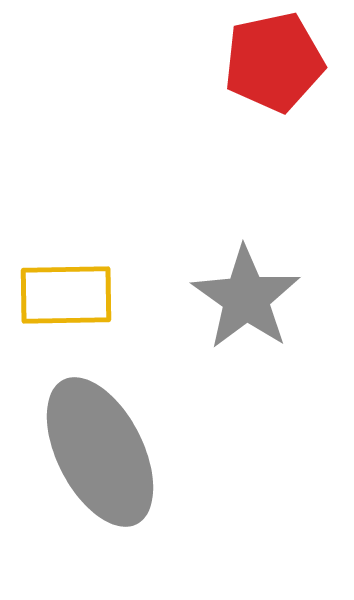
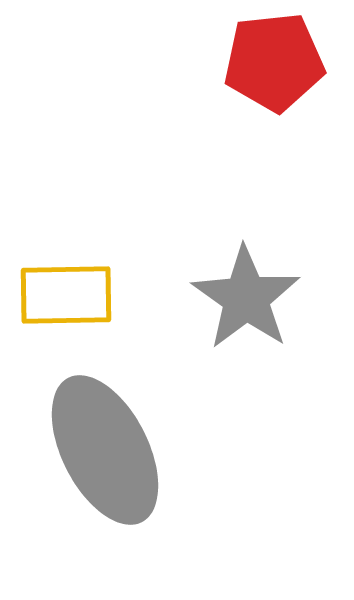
red pentagon: rotated 6 degrees clockwise
gray ellipse: moved 5 px right, 2 px up
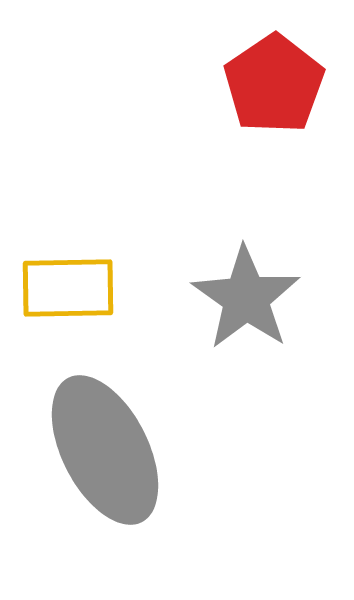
red pentagon: moved 22 px down; rotated 28 degrees counterclockwise
yellow rectangle: moved 2 px right, 7 px up
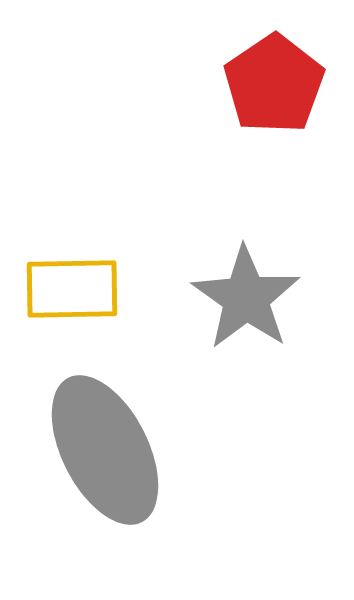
yellow rectangle: moved 4 px right, 1 px down
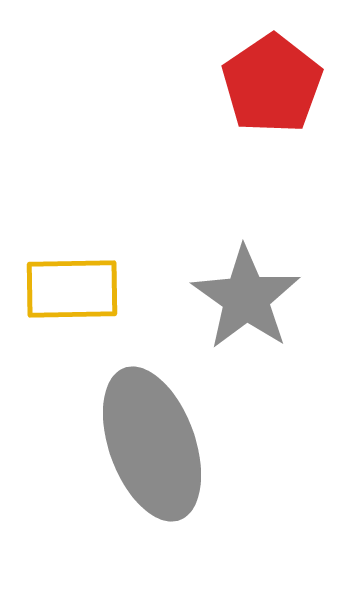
red pentagon: moved 2 px left
gray ellipse: moved 47 px right, 6 px up; rotated 7 degrees clockwise
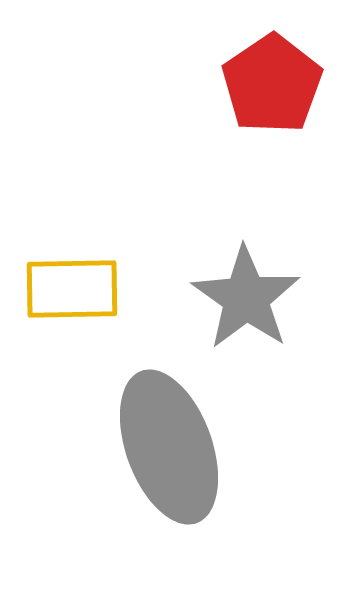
gray ellipse: moved 17 px right, 3 px down
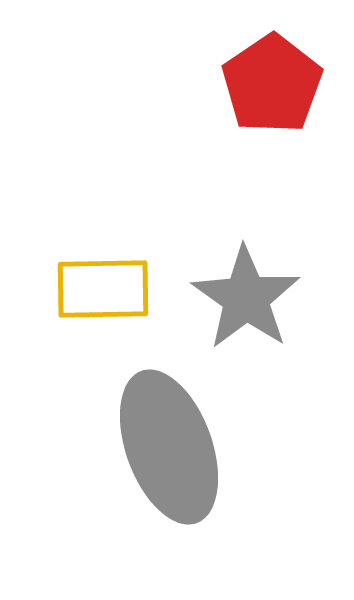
yellow rectangle: moved 31 px right
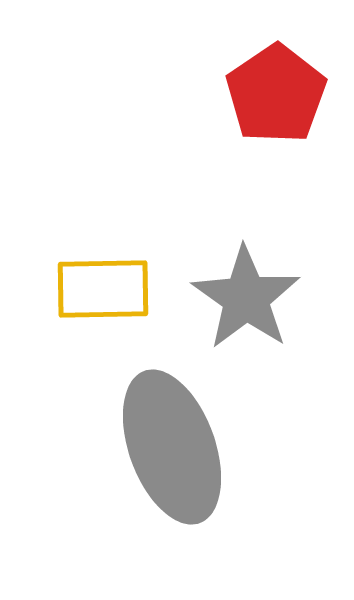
red pentagon: moved 4 px right, 10 px down
gray ellipse: moved 3 px right
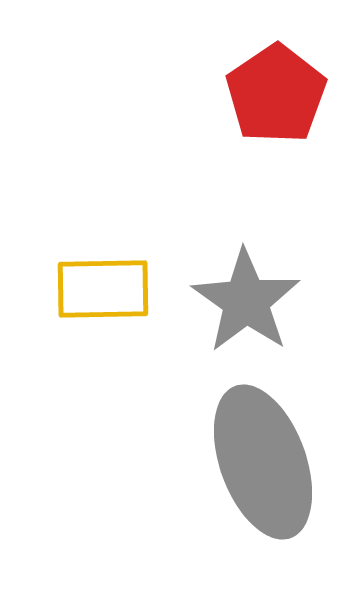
gray star: moved 3 px down
gray ellipse: moved 91 px right, 15 px down
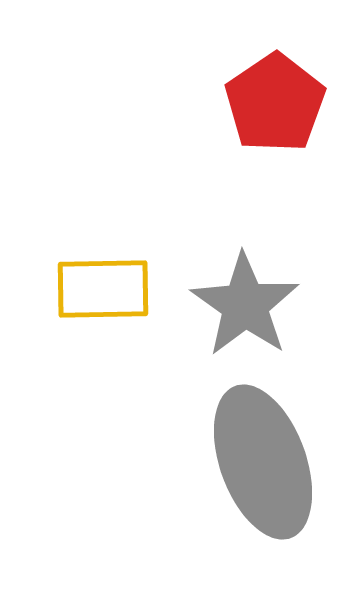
red pentagon: moved 1 px left, 9 px down
gray star: moved 1 px left, 4 px down
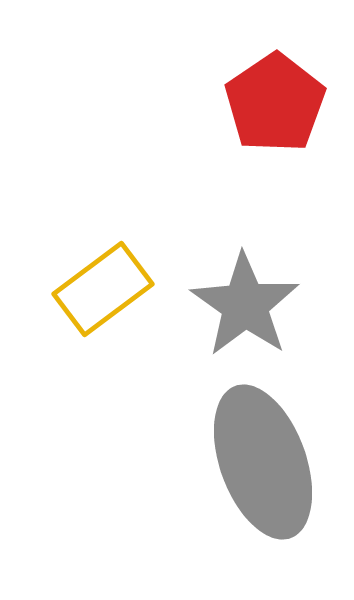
yellow rectangle: rotated 36 degrees counterclockwise
